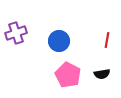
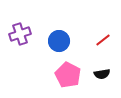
purple cross: moved 4 px right, 1 px down
red line: moved 4 px left; rotated 42 degrees clockwise
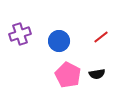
red line: moved 2 px left, 3 px up
black semicircle: moved 5 px left
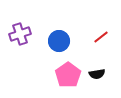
pink pentagon: rotated 10 degrees clockwise
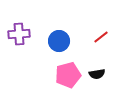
purple cross: moved 1 px left; rotated 15 degrees clockwise
pink pentagon: rotated 20 degrees clockwise
